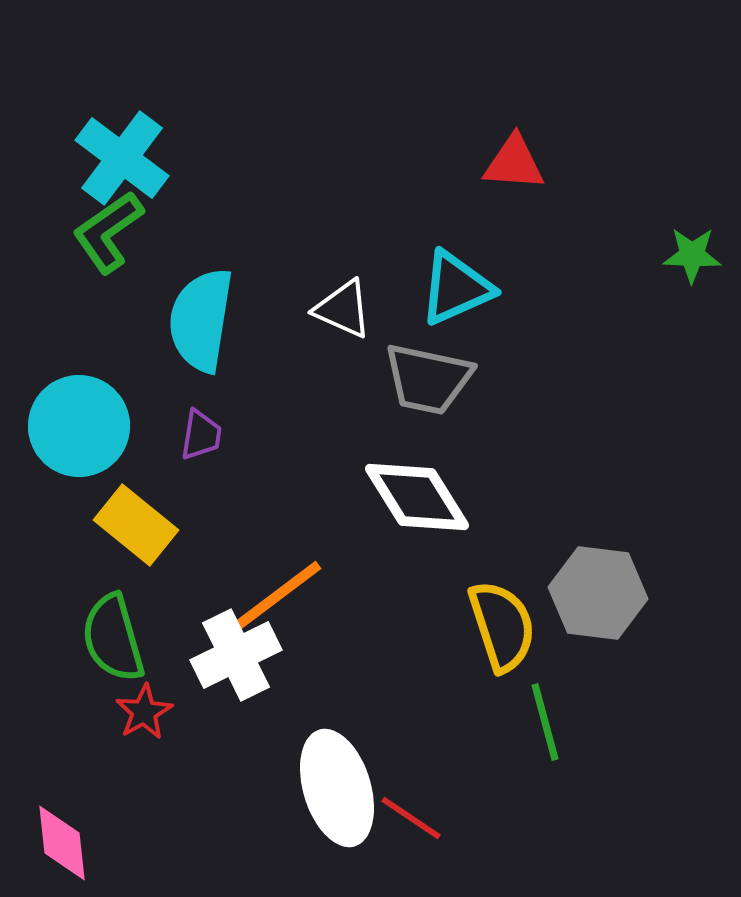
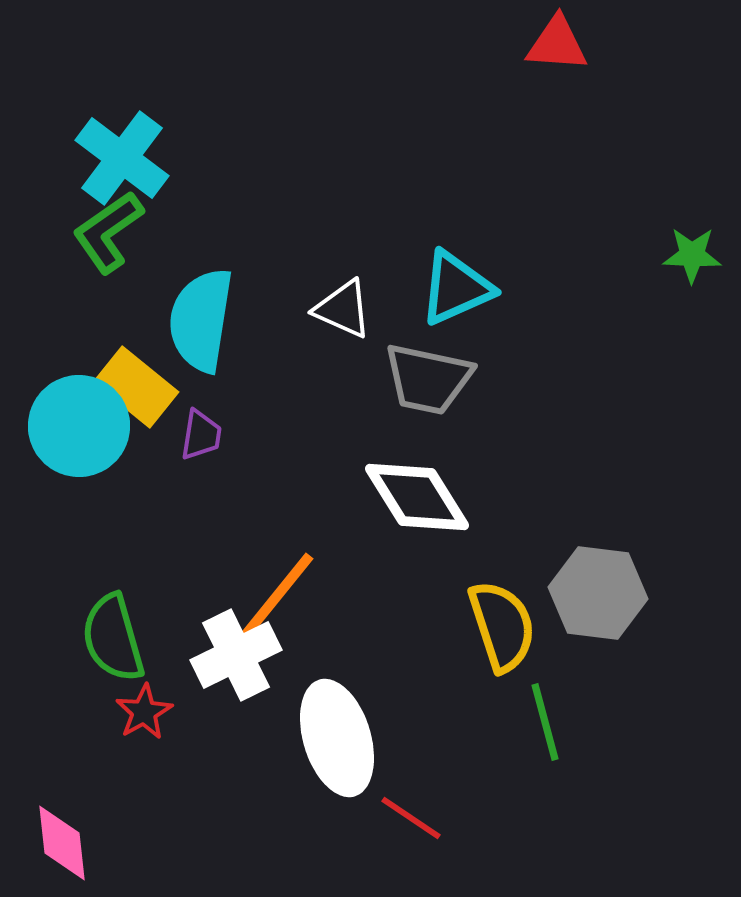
red triangle: moved 43 px right, 119 px up
yellow rectangle: moved 138 px up
orange line: rotated 14 degrees counterclockwise
white ellipse: moved 50 px up
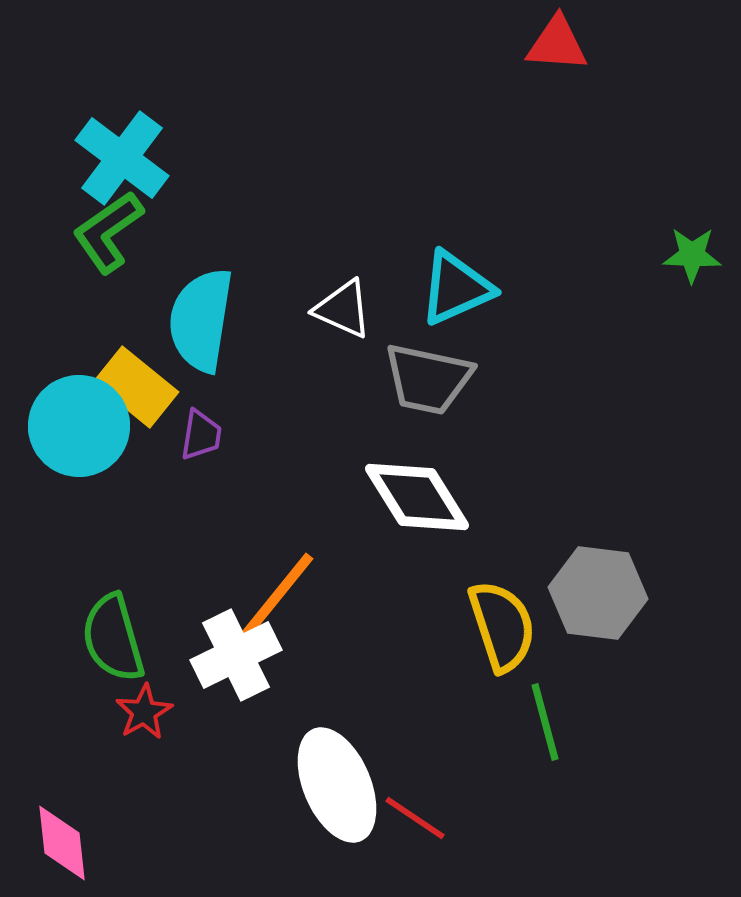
white ellipse: moved 47 px down; rotated 6 degrees counterclockwise
red line: moved 4 px right
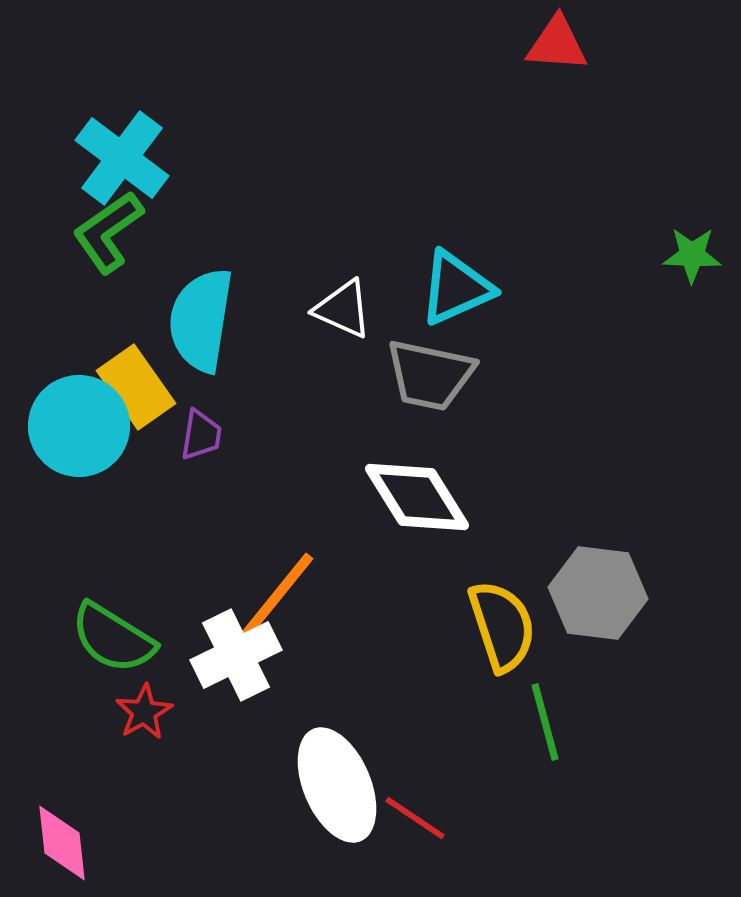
gray trapezoid: moved 2 px right, 4 px up
yellow rectangle: rotated 16 degrees clockwise
green semicircle: rotated 42 degrees counterclockwise
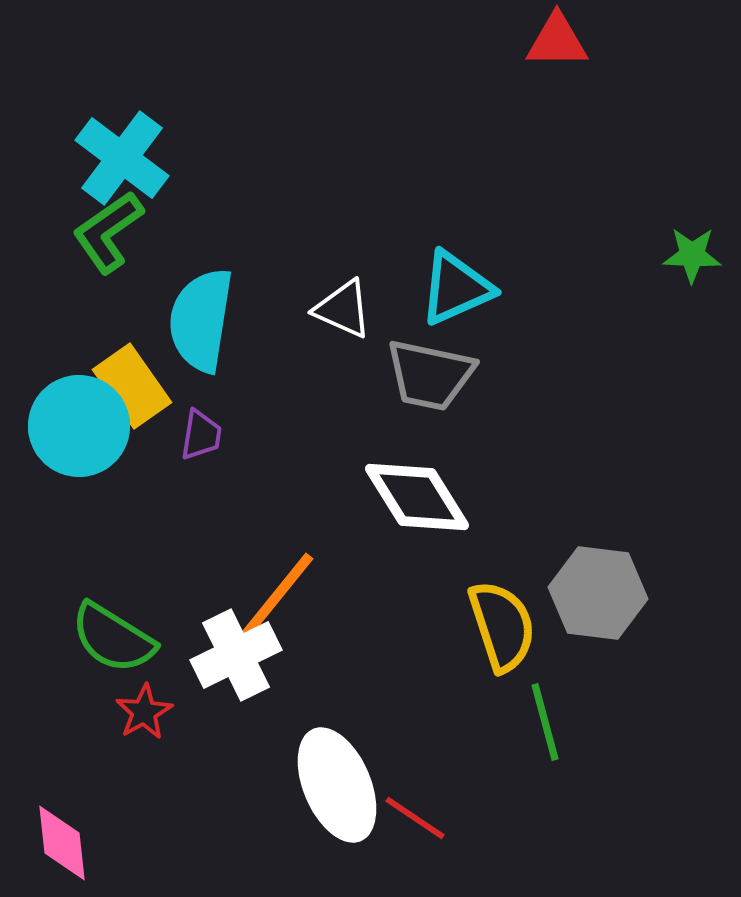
red triangle: moved 3 px up; rotated 4 degrees counterclockwise
yellow rectangle: moved 4 px left, 1 px up
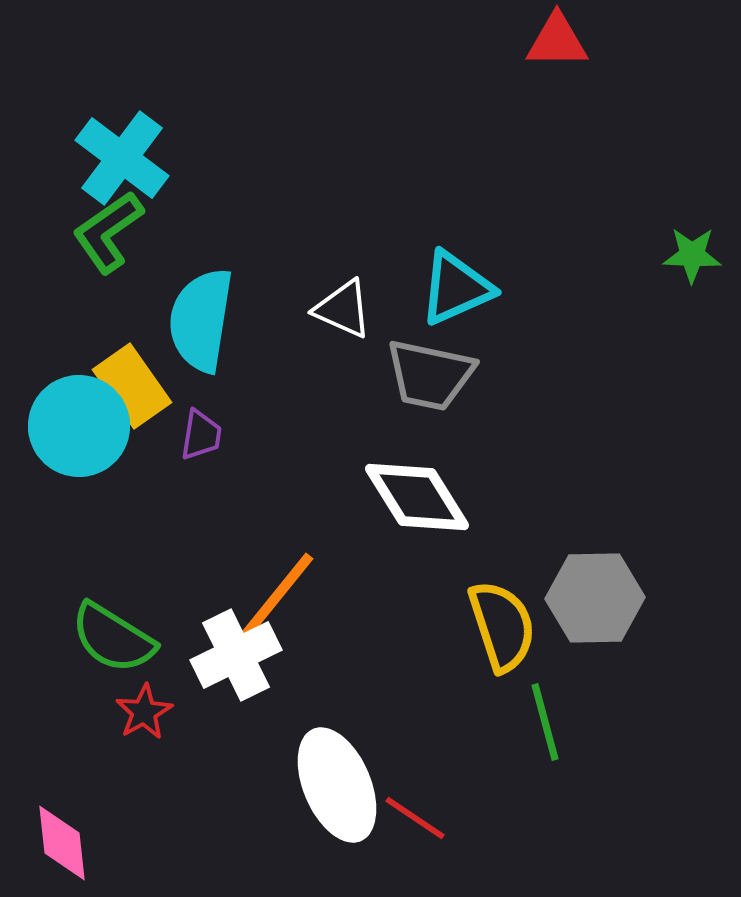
gray hexagon: moved 3 px left, 5 px down; rotated 8 degrees counterclockwise
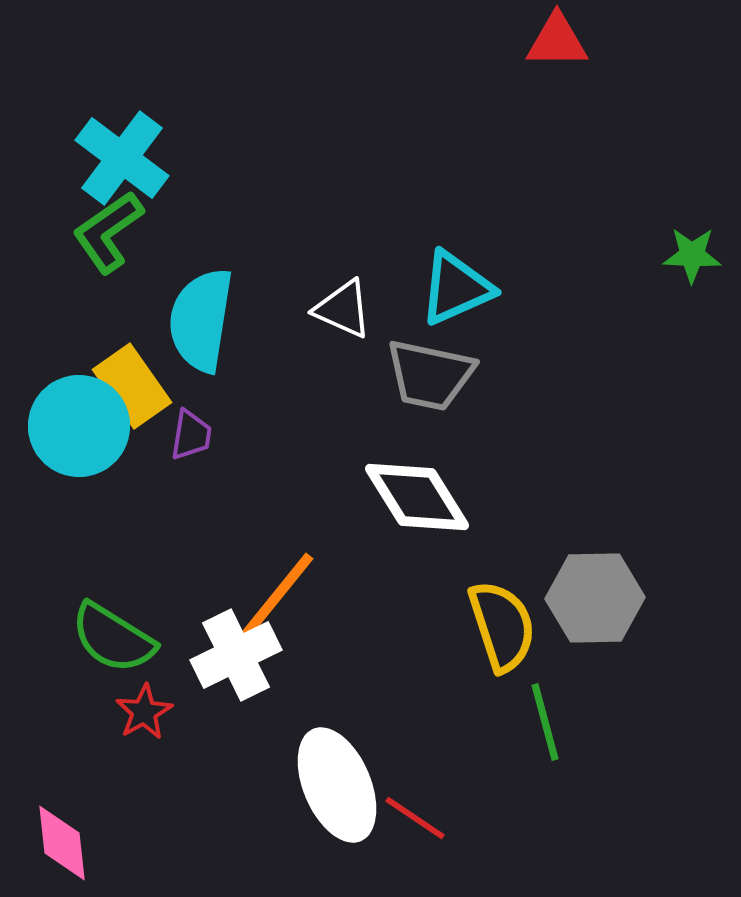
purple trapezoid: moved 10 px left
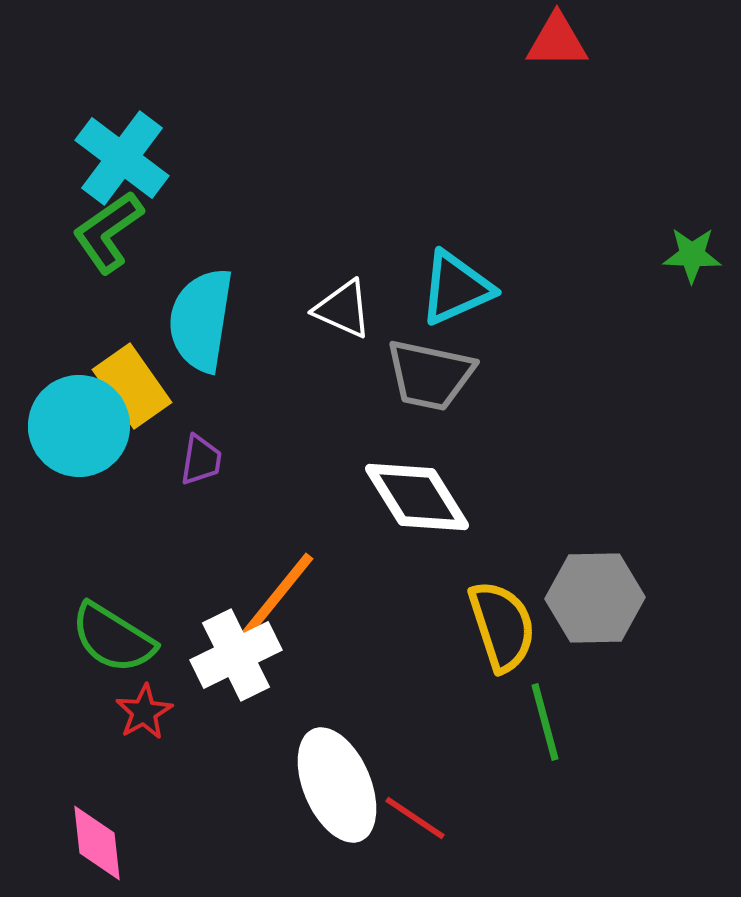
purple trapezoid: moved 10 px right, 25 px down
pink diamond: moved 35 px right
